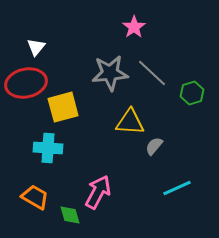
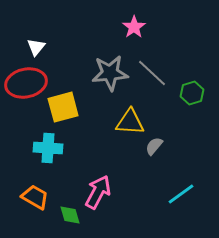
cyan line: moved 4 px right, 6 px down; rotated 12 degrees counterclockwise
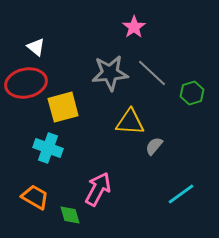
white triangle: rotated 30 degrees counterclockwise
cyan cross: rotated 16 degrees clockwise
pink arrow: moved 3 px up
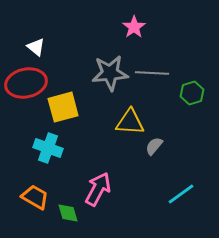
gray line: rotated 40 degrees counterclockwise
green diamond: moved 2 px left, 2 px up
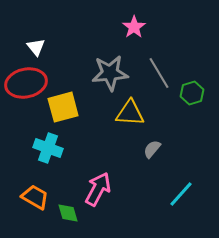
white triangle: rotated 12 degrees clockwise
gray line: moved 7 px right; rotated 56 degrees clockwise
yellow triangle: moved 9 px up
gray semicircle: moved 2 px left, 3 px down
cyan line: rotated 12 degrees counterclockwise
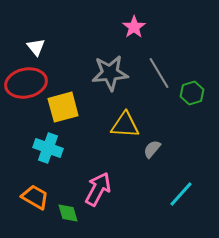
yellow triangle: moved 5 px left, 12 px down
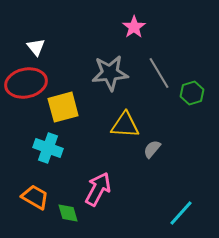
cyan line: moved 19 px down
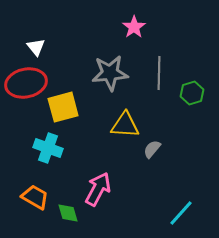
gray line: rotated 32 degrees clockwise
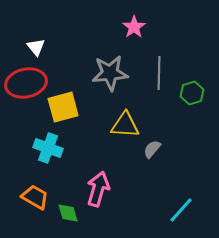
pink arrow: rotated 12 degrees counterclockwise
cyan line: moved 3 px up
